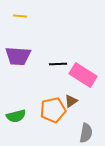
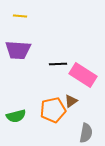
purple trapezoid: moved 6 px up
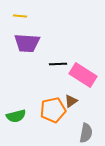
purple trapezoid: moved 9 px right, 7 px up
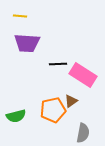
gray semicircle: moved 3 px left
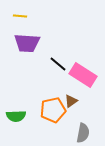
black line: rotated 42 degrees clockwise
green semicircle: rotated 12 degrees clockwise
